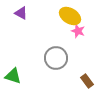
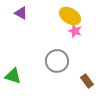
pink star: moved 3 px left
gray circle: moved 1 px right, 3 px down
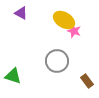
yellow ellipse: moved 6 px left, 4 px down
pink star: moved 1 px left
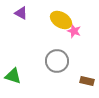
yellow ellipse: moved 3 px left
brown rectangle: rotated 40 degrees counterclockwise
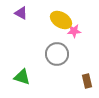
pink star: rotated 24 degrees counterclockwise
gray circle: moved 7 px up
green triangle: moved 9 px right, 1 px down
brown rectangle: rotated 64 degrees clockwise
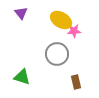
purple triangle: rotated 24 degrees clockwise
brown rectangle: moved 11 px left, 1 px down
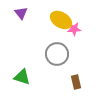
pink star: moved 2 px up
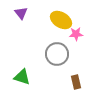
pink star: moved 2 px right, 5 px down
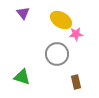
purple triangle: moved 2 px right
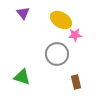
pink star: moved 1 px left, 1 px down
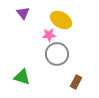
pink star: moved 26 px left
brown rectangle: rotated 40 degrees clockwise
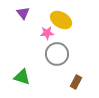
pink star: moved 2 px left, 2 px up
